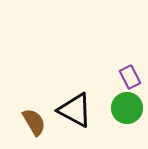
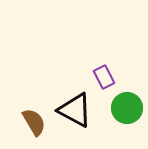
purple rectangle: moved 26 px left
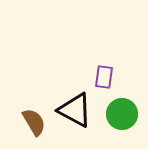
purple rectangle: rotated 35 degrees clockwise
green circle: moved 5 px left, 6 px down
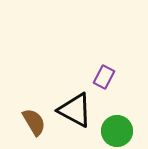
purple rectangle: rotated 20 degrees clockwise
green circle: moved 5 px left, 17 px down
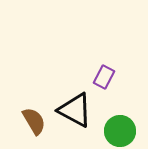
brown semicircle: moved 1 px up
green circle: moved 3 px right
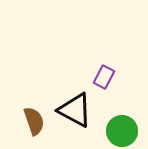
brown semicircle: rotated 12 degrees clockwise
green circle: moved 2 px right
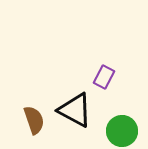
brown semicircle: moved 1 px up
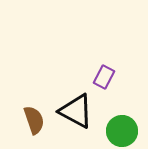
black triangle: moved 1 px right, 1 px down
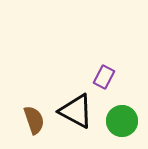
green circle: moved 10 px up
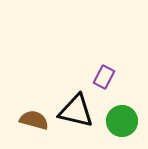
black triangle: rotated 15 degrees counterclockwise
brown semicircle: rotated 56 degrees counterclockwise
